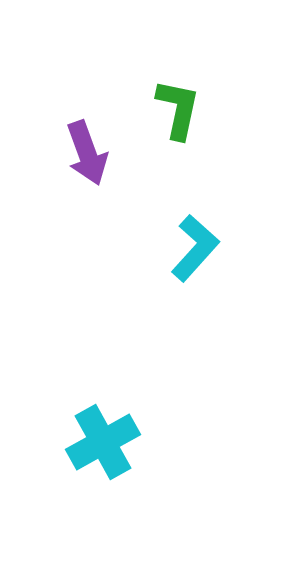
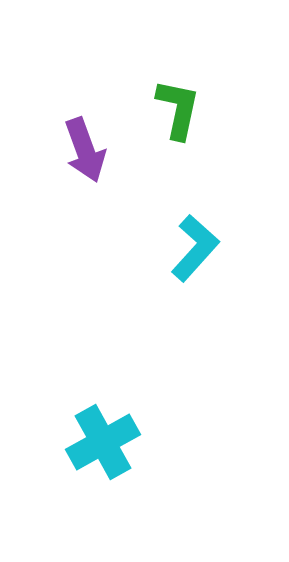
purple arrow: moved 2 px left, 3 px up
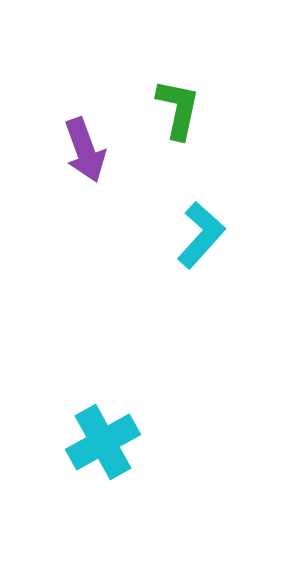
cyan L-shape: moved 6 px right, 13 px up
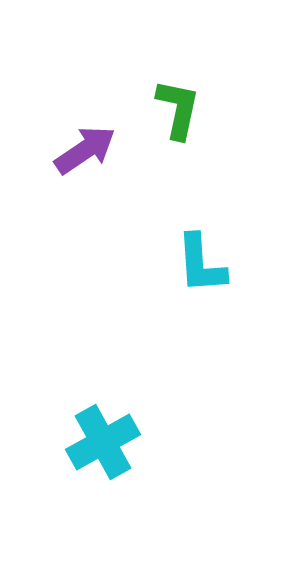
purple arrow: rotated 104 degrees counterclockwise
cyan L-shape: moved 29 px down; rotated 134 degrees clockwise
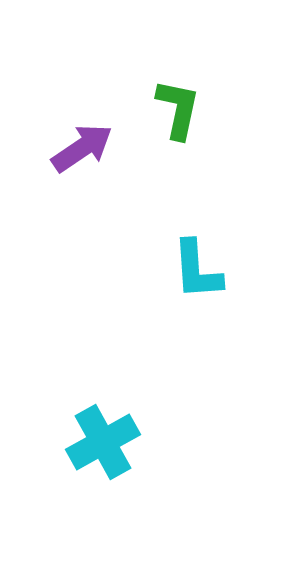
purple arrow: moved 3 px left, 2 px up
cyan L-shape: moved 4 px left, 6 px down
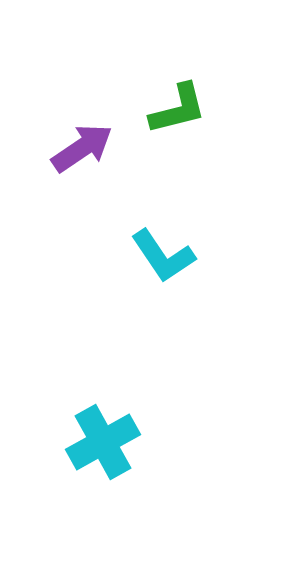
green L-shape: rotated 64 degrees clockwise
cyan L-shape: moved 34 px left, 14 px up; rotated 30 degrees counterclockwise
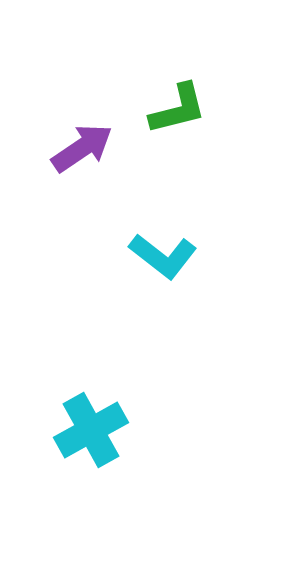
cyan L-shape: rotated 18 degrees counterclockwise
cyan cross: moved 12 px left, 12 px up
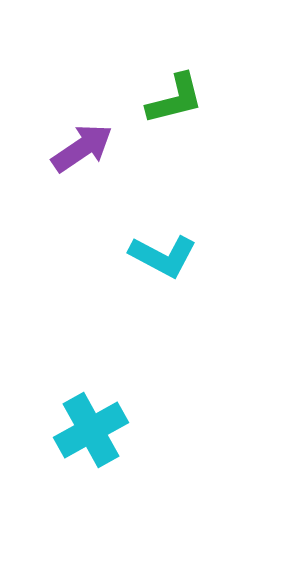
green L-shape: moved 3 px left, 10 px up
cyan L-shape: rotated 10 degrees counterclockwise
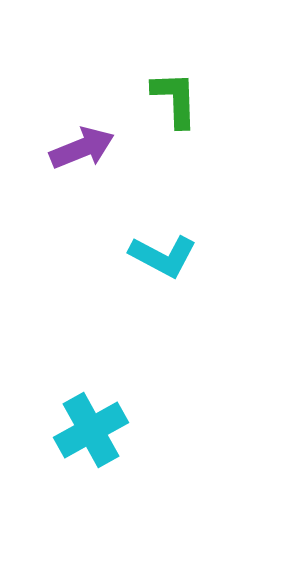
green L-shape: rotated 78 degrees counterclockwise
purple arrow: rotated 12 degrees clockwise
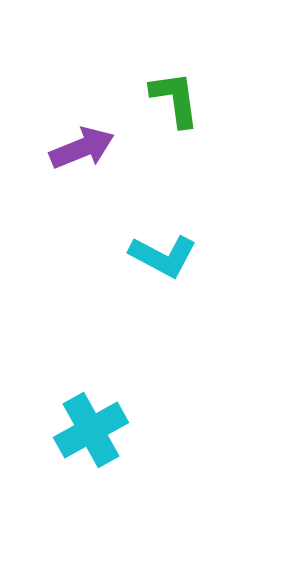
green L-shape: rotated 6 degrees counterclockwise
